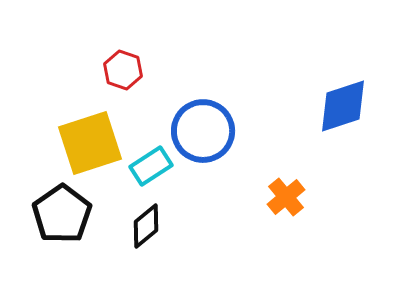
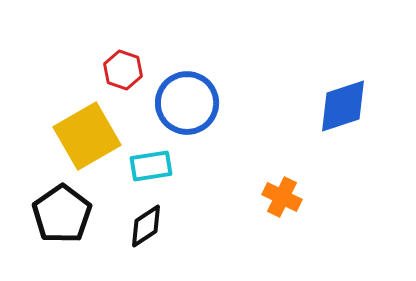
blue circle: moved 16 px left, 28 px up
yellow square: moved 3 px left, 7 px up; rotated 12 degrees counterclockwise
cyan rectangle: rotated 24 degrees clockwise
orange cross: moved 4 px left; rotated 24 degrees counterclockwise
black diamond: rotated 6 degrees clockwise
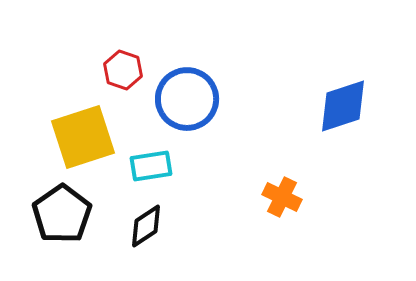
blue circle: moved 4 px up
yellow square: moved 4 px left, 1 px down; rotated 12 degrees clockwise
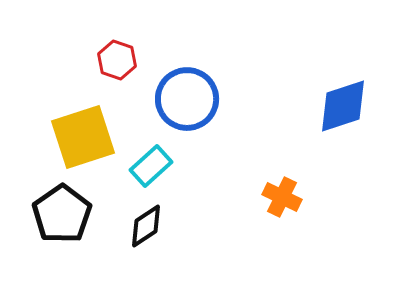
red hexagon: moved 6 px left, 10 px up
cyan rectangle: rotated 33 degrees counterclockwise
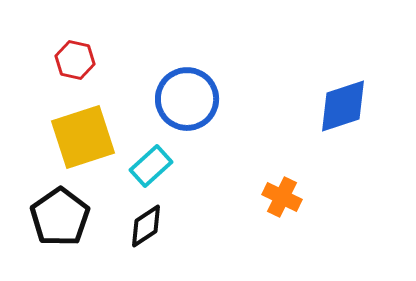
red hexagon: moved 42 px left; rotated 6 degrees counterclockwise
black pentagon: moved 2 px left, 3 px down
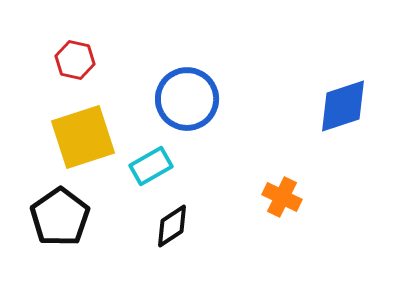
cyan rectangle: rotated 12 degrees clockwise
black diamond: moved 26 px right
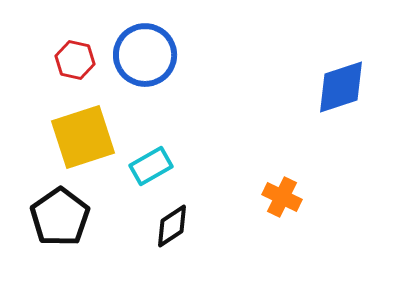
blue circle: moved 42 px left, 44 px up
blue diamond: moved 2 px left, 19 px up
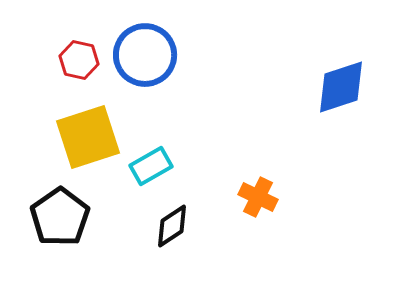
red hexagon: moved 4 px right
yellow square: moved 5 px right
orange cross: moved 24 px left
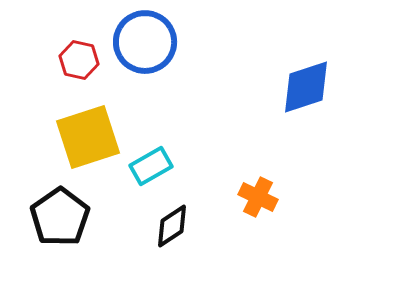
blue circle: moved 13 px up
blue diamond: moved 35 px left
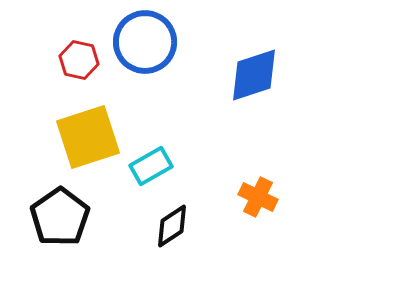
blue diamond: moved 52 px left, 12 px up
